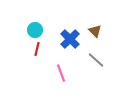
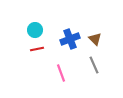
brown triangle: moved 8 px down
blue cross: rotated 24 degrees clockwise
red line: rotated 64 degrees clockwise
gray line: moved 2 px left, 5 px down; rotated 24 degrees clockwise
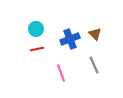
cyan circle: moved 1 px right, 1 px up
brown triangle: moved 5 px up
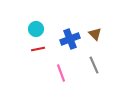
red line: moved 1 px right
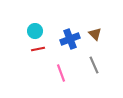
cyan circle: moved 1 px left, 2 px down
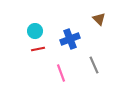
brown triangle: moved 4 px right, 15 px up
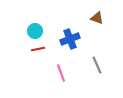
brown triangle: moved 2 px left, 1 px up; rotated 24 degrees counterclockwise
gray line: moved 3 px right
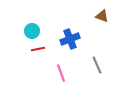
brown triangle: moved 5 px right, 2 px up
cyan circle: moved 3 px left
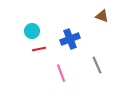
red line: moved 1 px right
